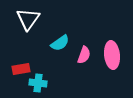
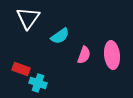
white triangle: moved 1 px up
cyan semicircle: moved 7 px up
red rectangle: rotated 30 degrees clockwise
cyan cross: rotated 12 degrees clockwise
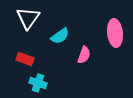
pink ellipse: moved 3 px right, 22 px up
red rectangle: moved 4 px right, 10 px up
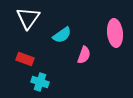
cyan semicircle: moved 2 px right, 1 px up
cyan cross: moved 2 px right, 1 px up
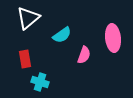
white triangle: rotated 15 degrees clockwise
pink ellipse: moved 2 px left, 5 px down
red rectangle: rotated 60 degrees clockwise
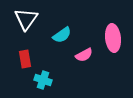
white triangle: moved 2 px left, 1 px down; rotated 15 degrees counterclockwise
pink semicircle: rotated 42 degrees clockwise
cyan cross: moved 3 px right, 2 px up
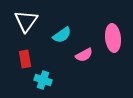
white triangle: moved 2 px down
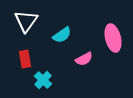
pink ellipse: rotated 8 degrees counterclockwise
pink semicircle: moved 4 px down
cyan cross: rotated 24 degrees clockwise
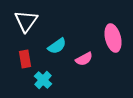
cyan semicircle: moved 5 px left, 11 px down
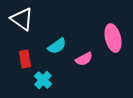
white triangle: moved 4 px left, 2 px up; rotated 30 degrees counterclockwise
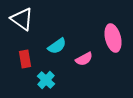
cyan cross: moved 3 px right
